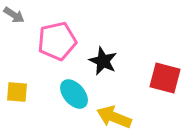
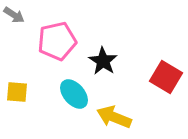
black star: rotated 8 degrees clockwise
red square: moved 1 px right, 1 px up; rotated 16 degrees clockwise
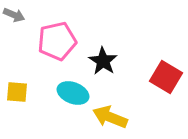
gray arrow: rotated 10 degrees counterclockwise
cyan ellipse: moved 1 px left, 1 px up; rotated 28 degrees counterclockwise
yellow arrow: moved 4 px left
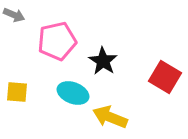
red square: moved 1 px left
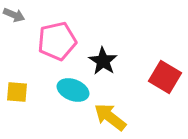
cyan ellipse: moved 3 px up
yellow arrow: rotated 16 degrees clockwise
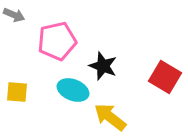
black star: moved 5 px down; rotated 12 degrees counterclockwise
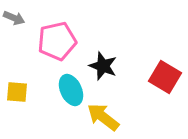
gray arrow: moved 3 px down
cyan ellipse: moved 2 px left; rotated 44 degrees clockwise
yellow arrow: moved 7 px left
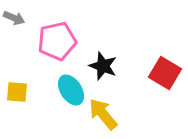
red square: moved 4 px up
cyan ellipse: rotated 8 degrees counterclockwise
yellow arrow: moved 3 px up; rotated 12 degrees clockwise
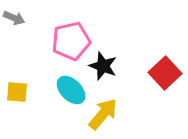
pink pentagon: moved 14 px right
red square: rotated 16 degrees clockwise
cyan ellipse: rotated 12 degrees counterclockwise
yellow arrow: rotated 80 degrees clockwise
